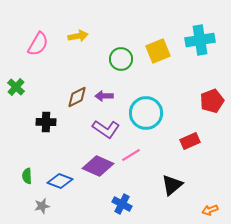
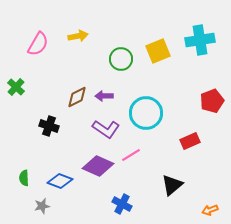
black cross: moved 3 px right, 4 px down; rotated 18 degrees clockwise
green semicircle: moved 3 px left, 2 px down
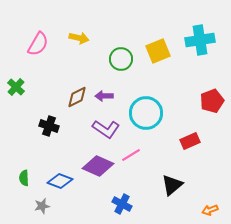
yellow arrow: moved 1 px right, 2 px down; rotated 24 degrees clockwise
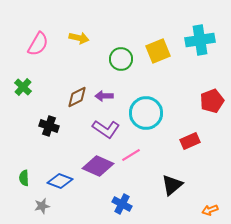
green cross: moved 7 px right
